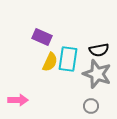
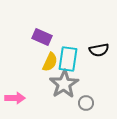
gray star: moved 33 px left, 10 px down; rotated 20 degrees clockwise
pink arrow: moved 3 px left, 2 px up
gray circle: moved 5 px left, 3 px up
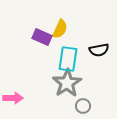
yellow semicircle: moved 10 px right, 33 px up
gray star: moved 3 px right, 1 px up
pink arrow: moved 2 px left
gray circle: moved 3 px left, 3 px down
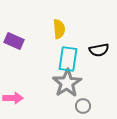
yellow semicircle: moved 1 px left; rotated 30 degrees counterclockwise
purple rectangle: moved 28 px left, 4 px down
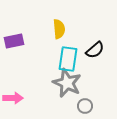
purple rectangle: rotated 36 degrees counterclockwise
black semicircle: moved 4 px left; rotated 30 degrees counterclockwise
gray star: rotated 16 degrees counterclockwise
gray circle: moved 2 px right
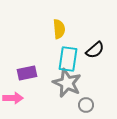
purple rectangle: moved 13 px right, 32 px down
gray circle: moved 1 px right, 1 px up
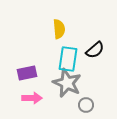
pink arrow: moved 19 px right
